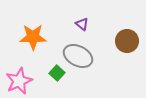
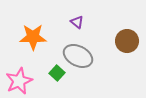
purple triangle: moved 5 px left, 2 px up
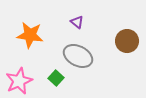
orange star: moved 3 px left, 2 px up; rotated 8 degrees clockwise
green square: moved 1 px left, 5 px down
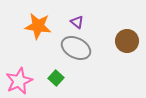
orange star: moved 8 px right, 9 px up
gray ellipse: moved 2 px left, 8 px up
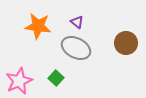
brown circle: moved 1 px left, 2 px down
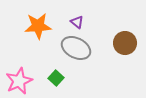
orange star: rotated 12 degrees counterclockwise
brown circle: moved 1 px left
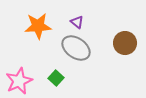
gray ellipse: rotated 8 degrees clockwise
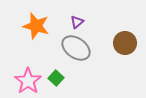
purple triangle: rotated 40 degrees clockwise
orange star: moved 2 px left; rotated 20 degrees clockwise
pink star: moved 9 px right; rotated 12 degrees counterclockwise
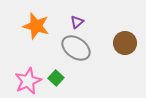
pink star: rotated 12 degrees clockwise
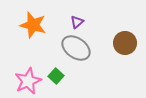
orange star: moved 3 px left, 1 px up
green square: moved 2 px up
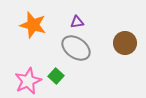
purple triangle: rotated 32 degrees clockwise
